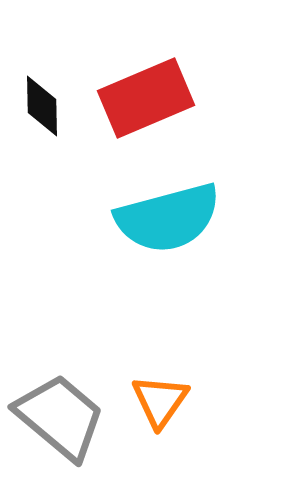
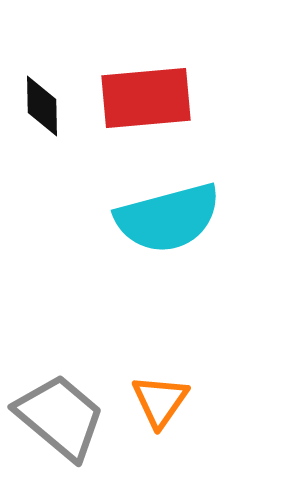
red rectangle: rotated 18 degrees clockwise
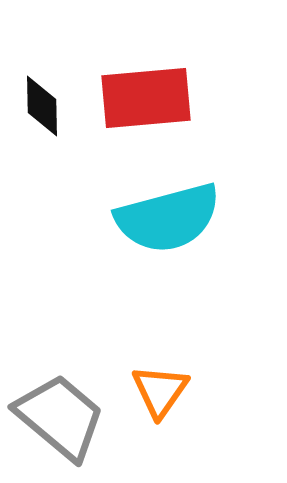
orange triangle: moved 10 px up
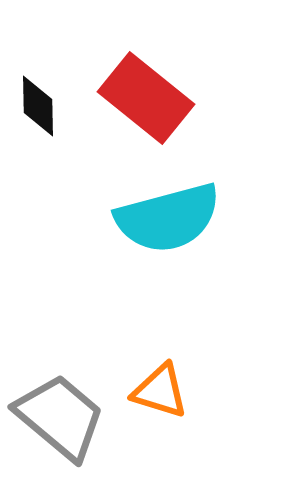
red rectangle: rotated 44 degrees clockwise
black diamond: moved 4 px left
orange triangle: rotated 48 degrees counterclockwise
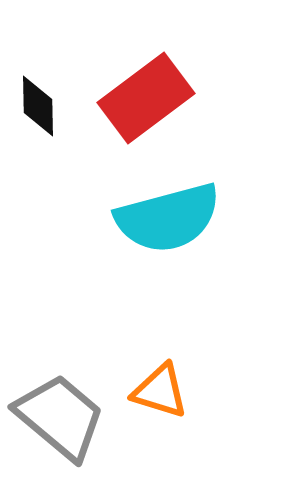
red rectangle: rotated 76 degrees counterclockwise
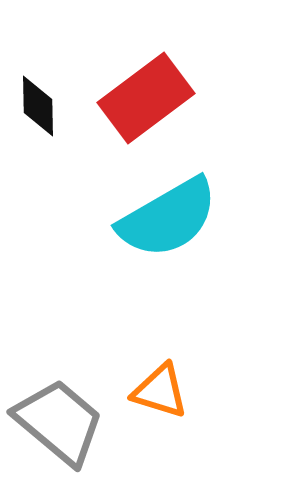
cyan semicircle: rotated 15 degrees counterclockwise
gray trapezoid: moved 1 px left, 5 px down
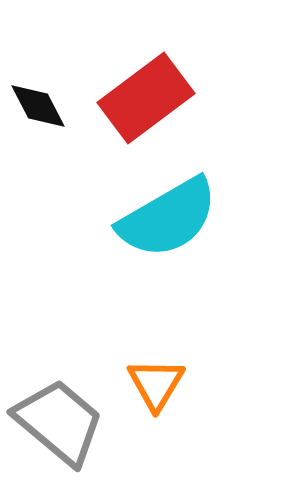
black diamond: rotated 26 degrees counterclockwise
orange triangle: moved 4 px left, 7 px up; rotated 44 degrees clockwise
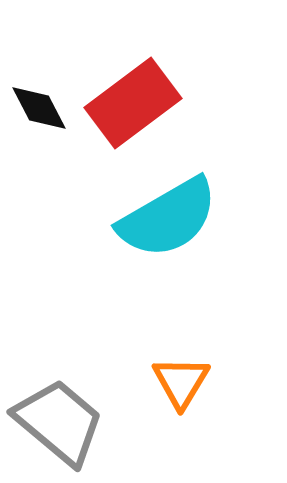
red rectangle: moved 13 px left, 5 px down
black diamond: moved 1 px right, 2 px down
orange triangle: moved 25 px right, 2 px up
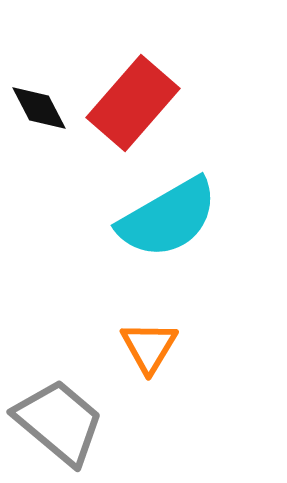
red rectangle: rotated 12 degrees counterclockwise
orange triangle: moved 32 px left, 35 px up
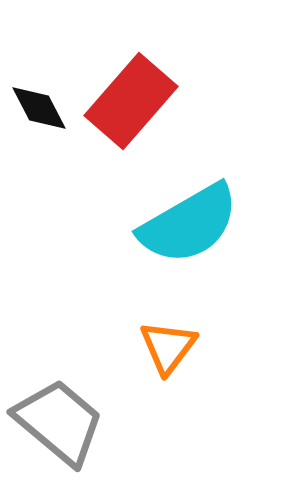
red rectangle: moved 2 px left, 2 px up
cyan semicircle: moved 21 px right, 6 px down
orange triangle: moved 19 px right; rotated 6 degrees clockwise
